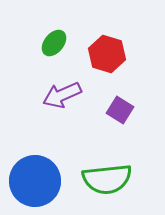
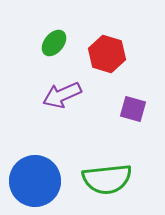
purple square: moved 13 px right, 1 px up; rotated 16 degrees counterclockwise
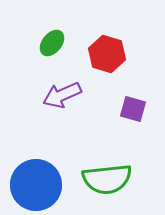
green ellipse: moved 2 px left
blue circle: moved 1 px right, 4 px down
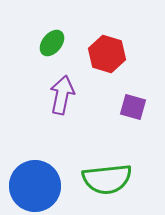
purple arrow: rotated 126 degrees clockwise
purple square: moved 2 px up
blue circle: moved 1 px left, 1 px down
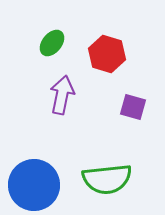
blue circle: moved 1 px left, 1 px up
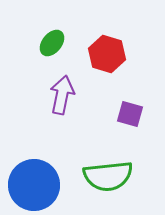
purple square: moved 3 px left, 7 px down
green semicircle: moved 1 px right, 3 px up
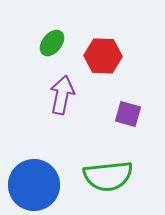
red hexagon: moved 4 px left, 2 px down; rotated 15 degrees counterclockwise
purple square: moved 2 px left
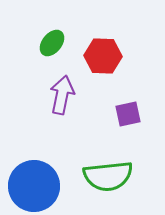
purple square: rotated 28 degrees counterclockwise
blue circle: moved 1 px down
